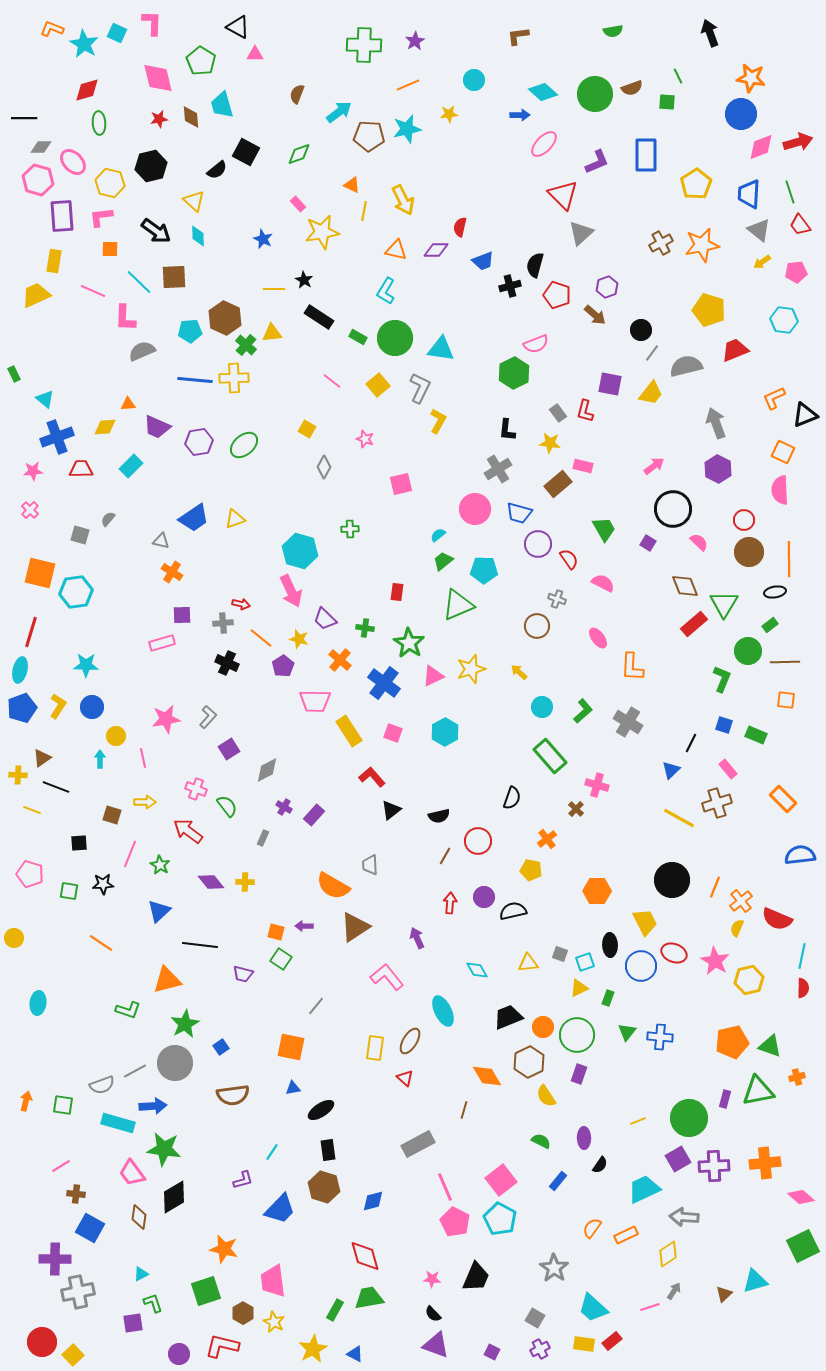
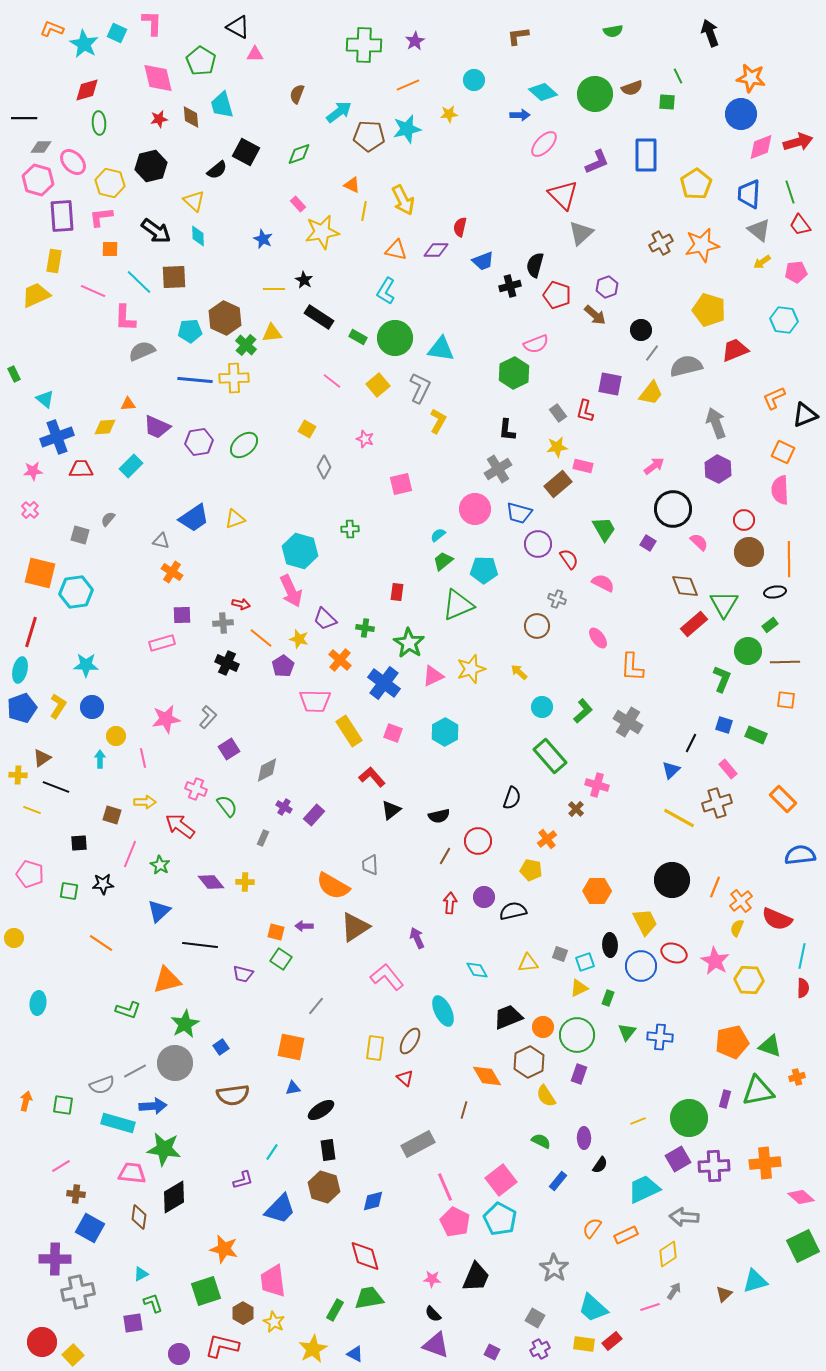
yellow star at (550, 443): moved 7 px right, 4 px down; rotated 15 degrees counterclockwise
red arrow at (188, 831): moved 8 px left, 5 px up
yellow hexagon at (749, 980): rotated 16 degrees clockwise
pink trapezoid at (132, 1173): rotated 132 degrees clockwise
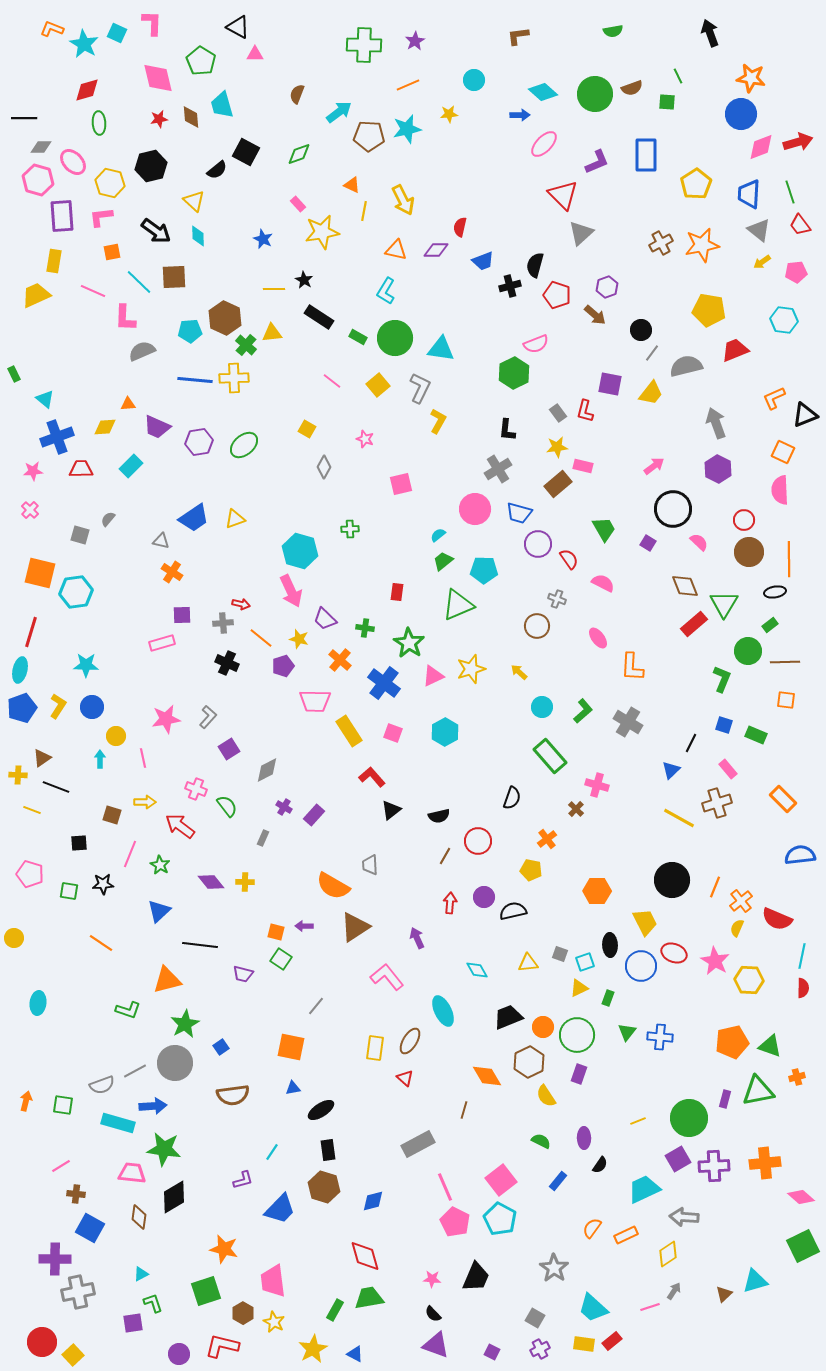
orange square at (110, 249): moved 2 px right, 3 px down; rotated 12 degrees counterclockwise
yellow pentagon at (709, 310): rotated 8 degrees counterclockwise
purple pentagon at (283, 666): rotated 15 degrees clockwise
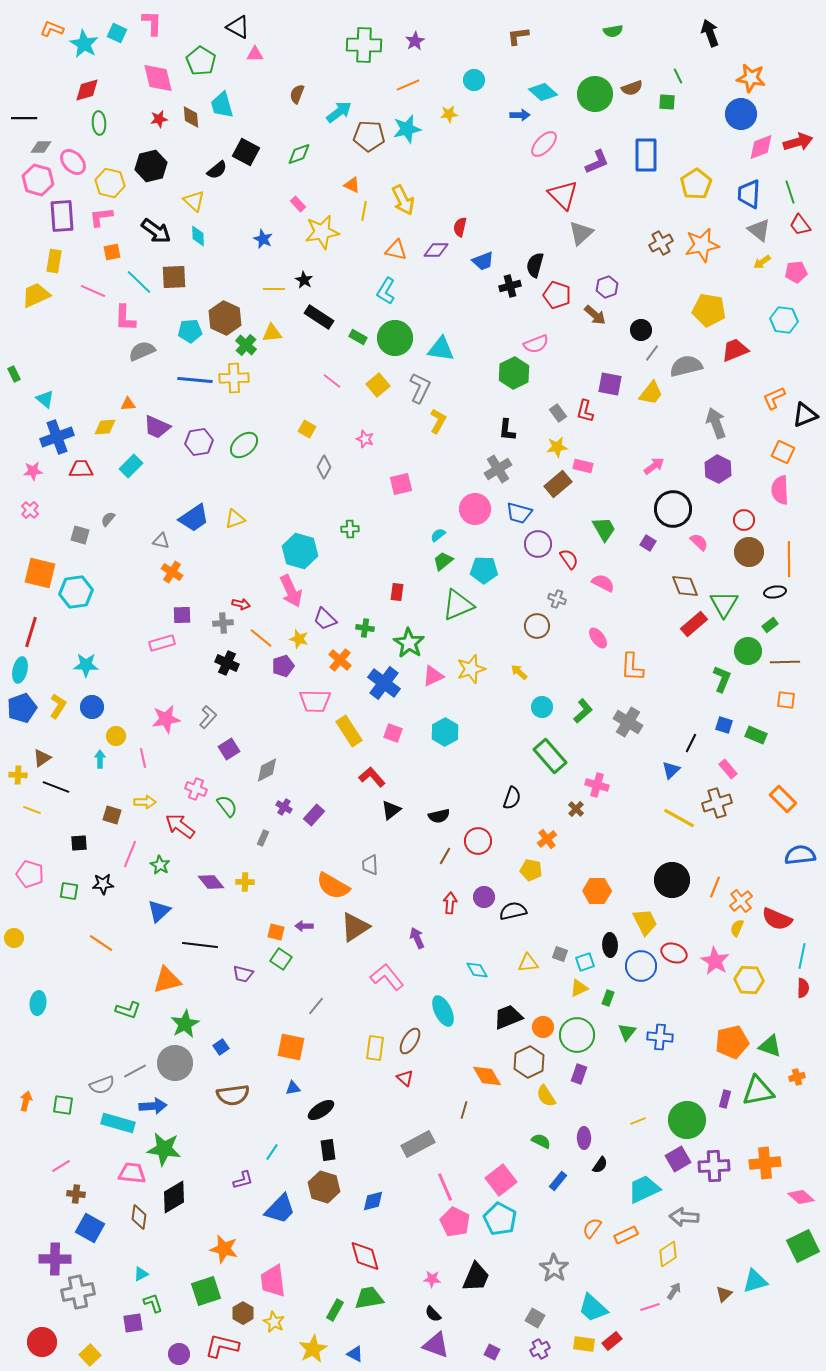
green circle at (689, 1118): moved 2 px left, 2 px down
yellow square at (73, 1355): moved 17 px right
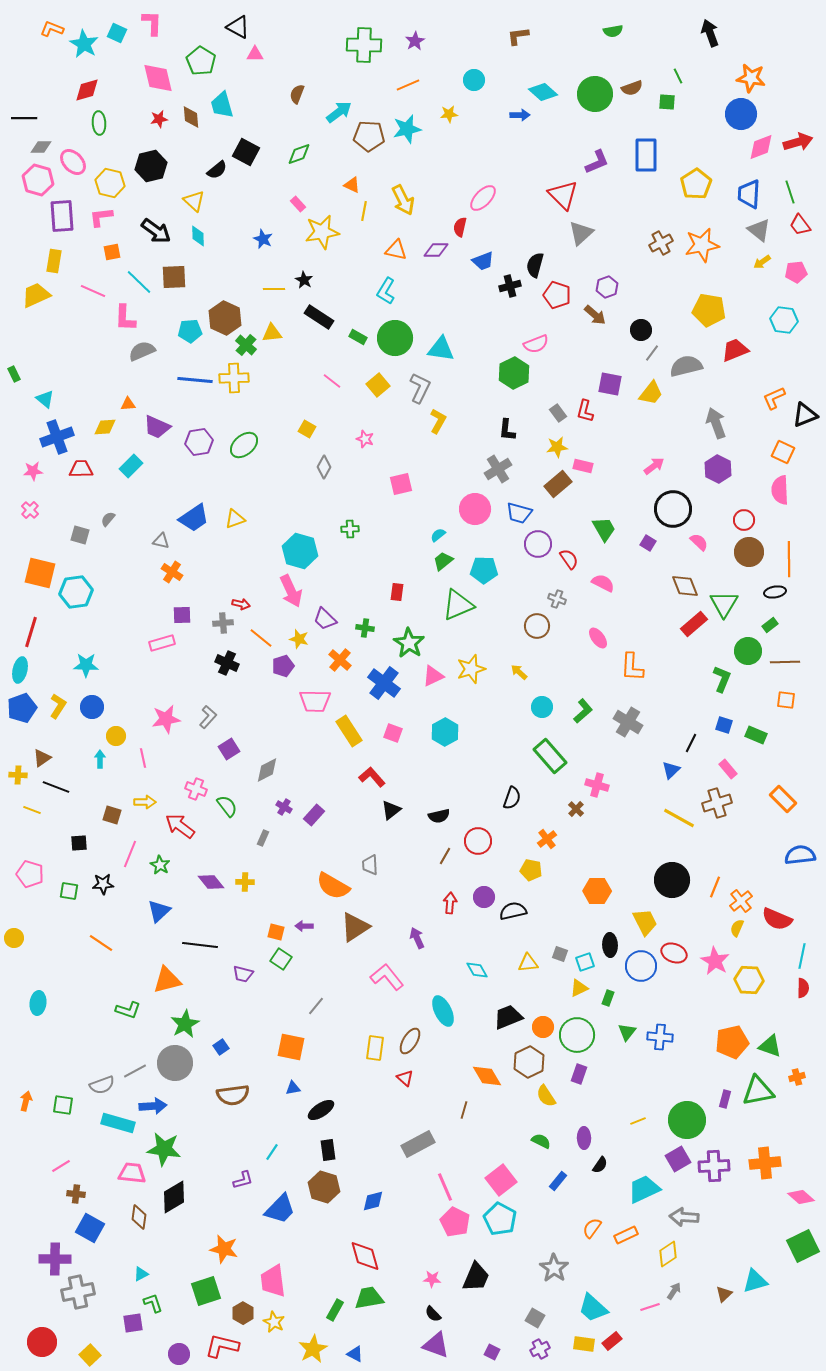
pink ellipse at (544, 144): moved 61 px left, 54 px down
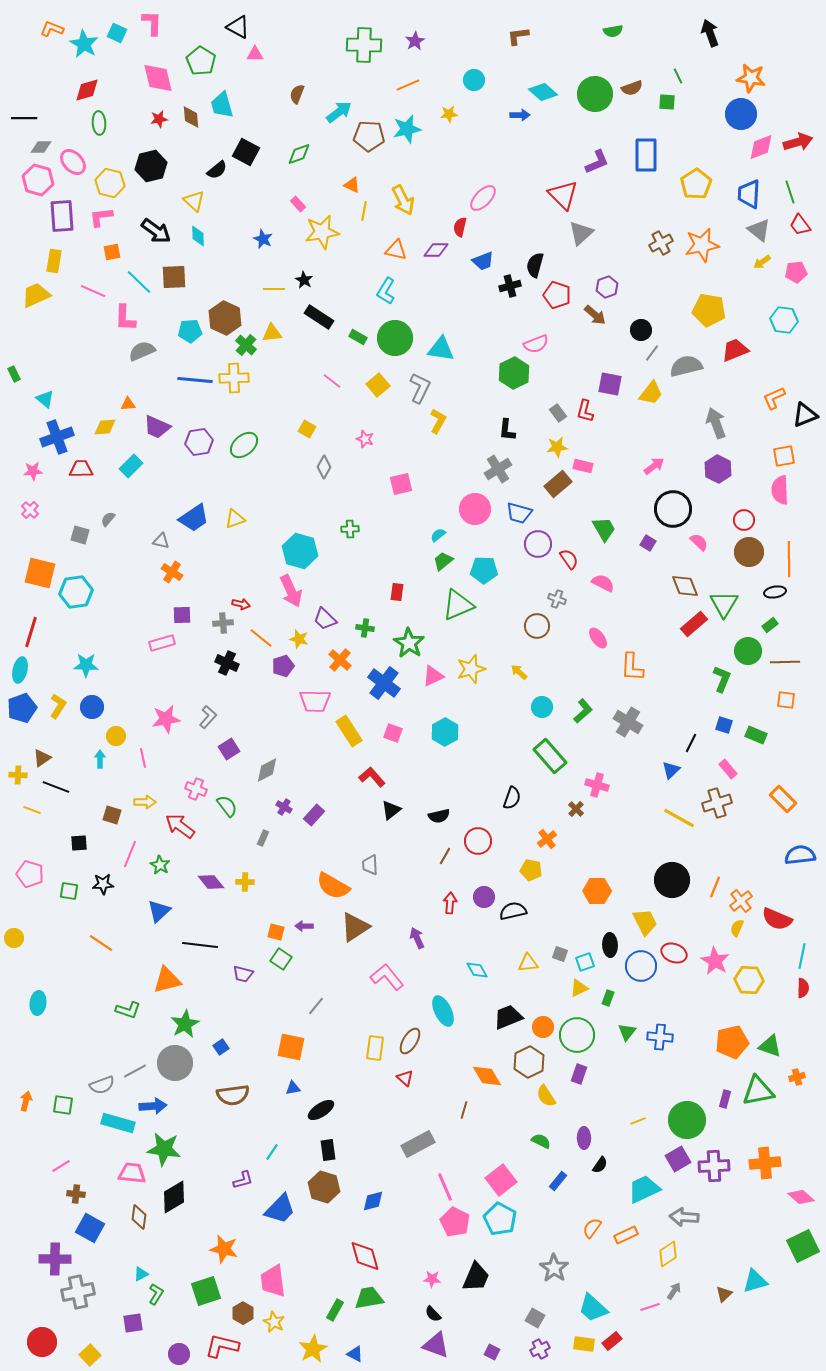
orange square at (783, 452): moved 1 px right, 4 px down; rotated 35 degrees counterclockwise
green L-shape at (153, 1303): moved 3 px right, 9 px up; rotated 50 degrees clockwise
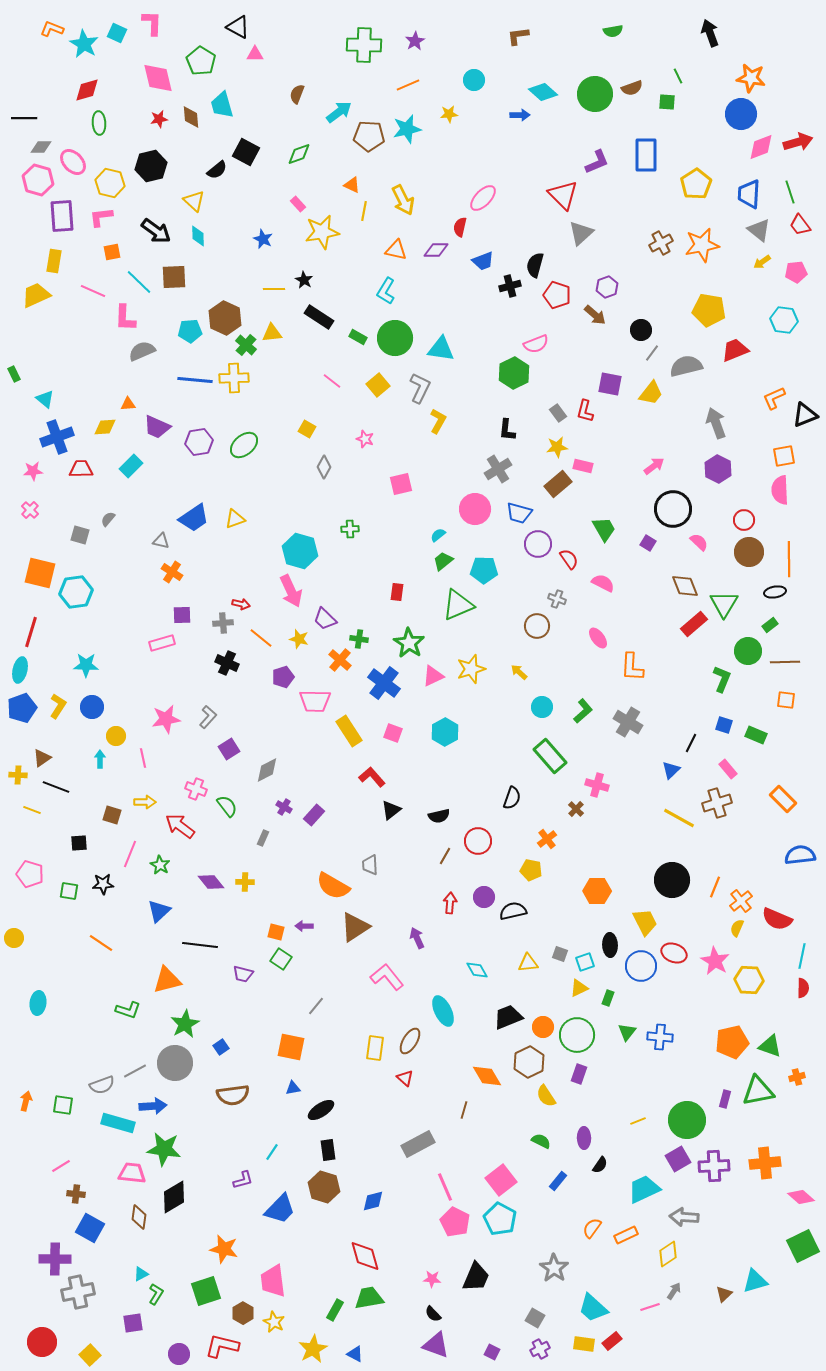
green cross at (365, 628): moved 6 px left, 11 px down
purple pentagon at (283, 666): moved 11 px down
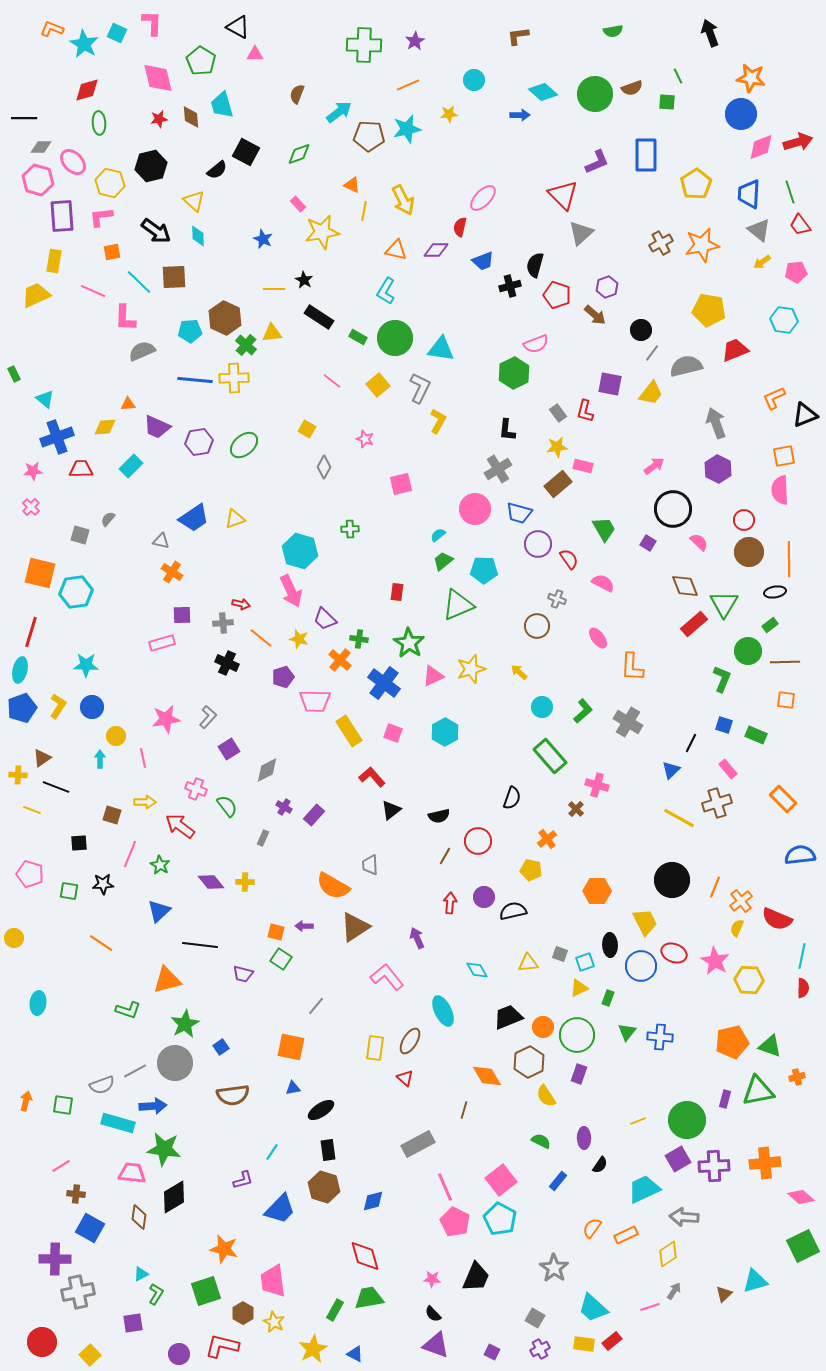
pink cross at (30, 510): moved 1 px right, 3 px up
